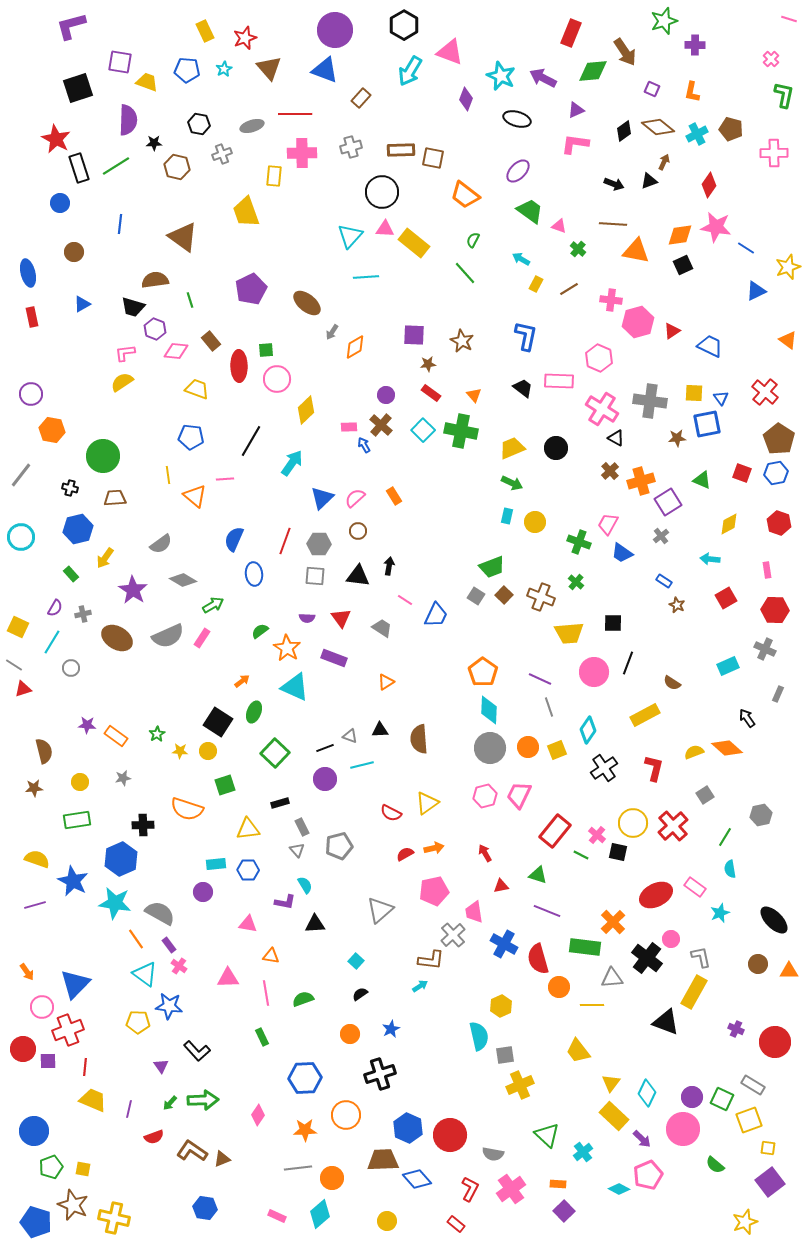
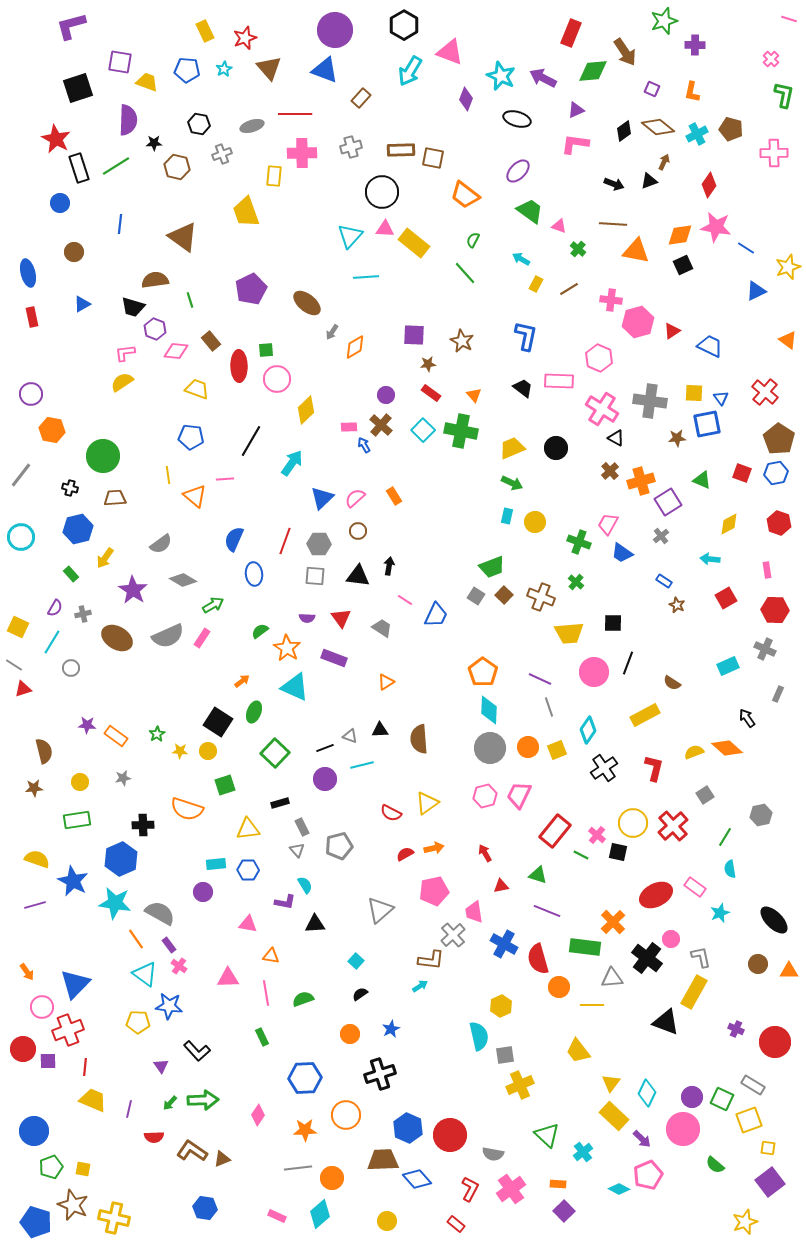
red semicircle at (154, 1137): rotated 18 degrees clockwise
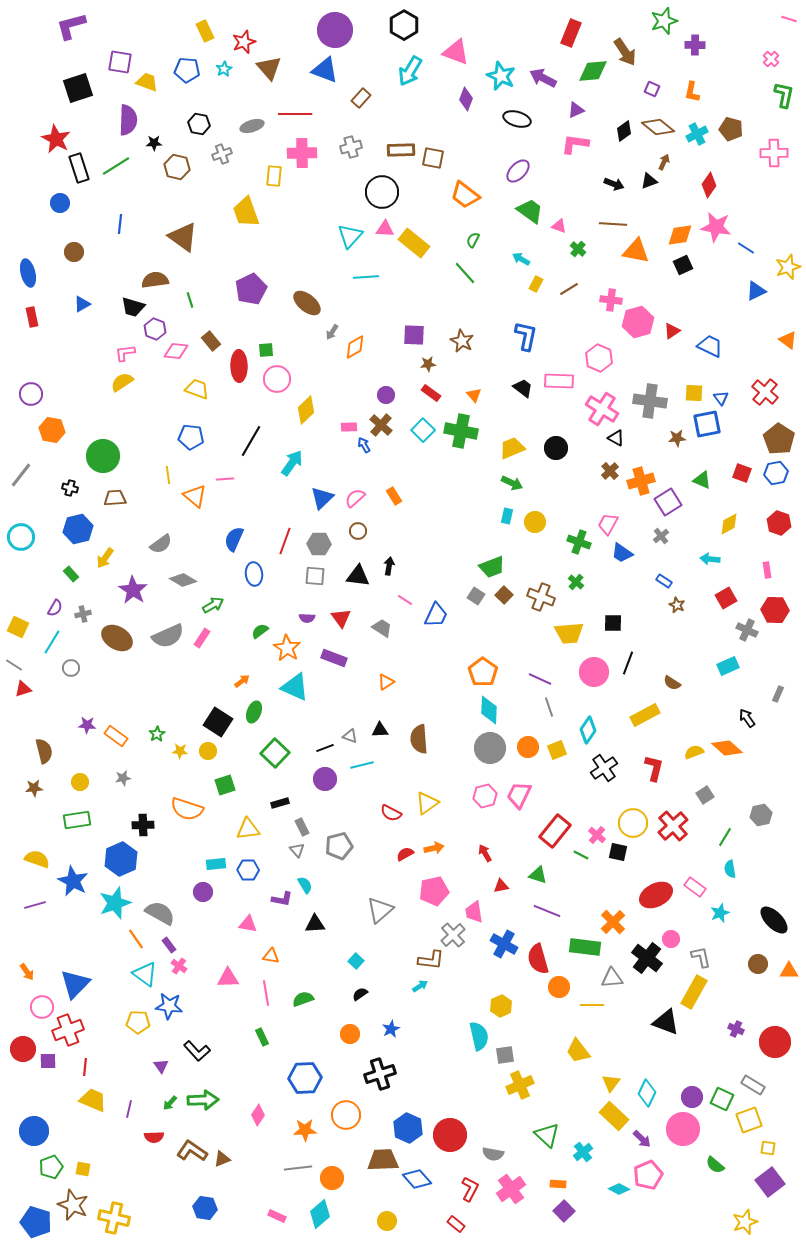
red star at (245, 38): moved 1 px left, 4 px down
pink triangle at (450, 52): moved 6 px right
gray cross at (765, 649): moved 18 px left, 19 px up
purple L-shape at (285, 902): moved 3 px left, 3 px up
cyan star at (115, 903): rotated 28 degrees counterclockwise
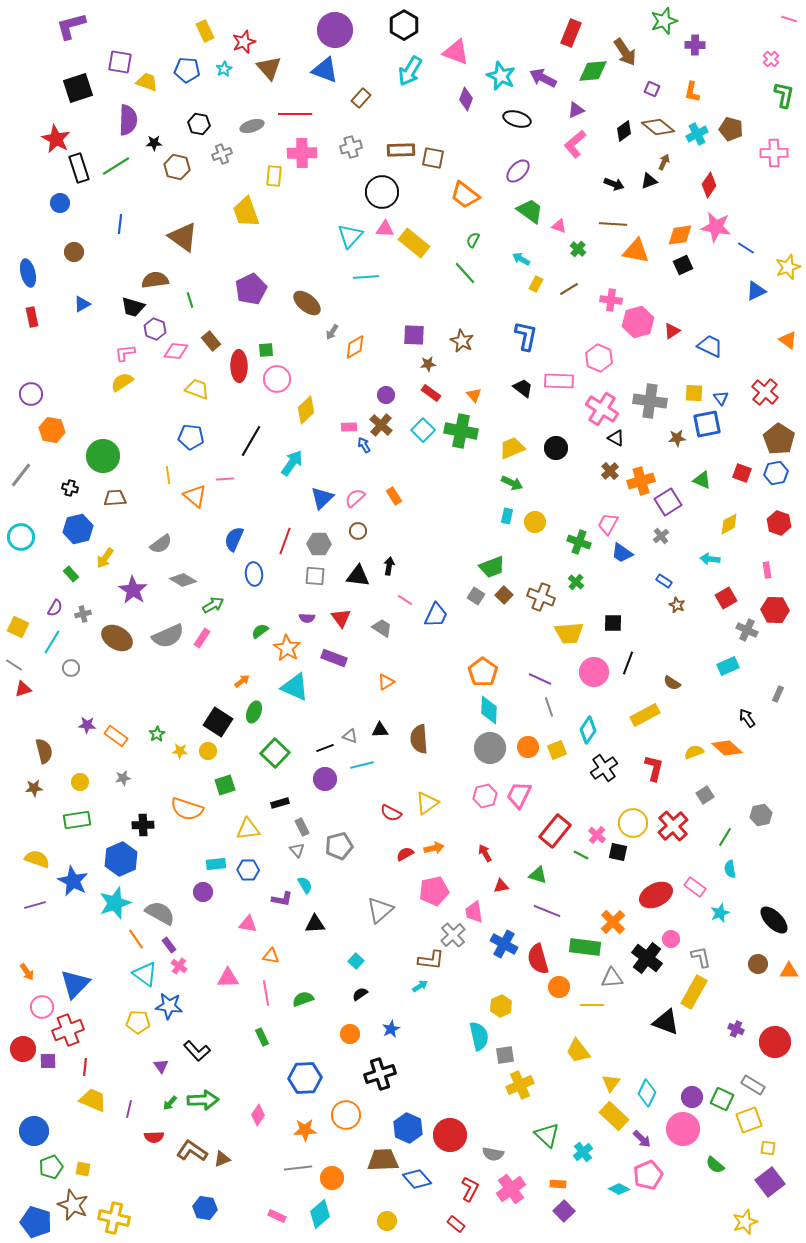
pink L-shape at (575, 144): rotated 48 degrees counterclockwise
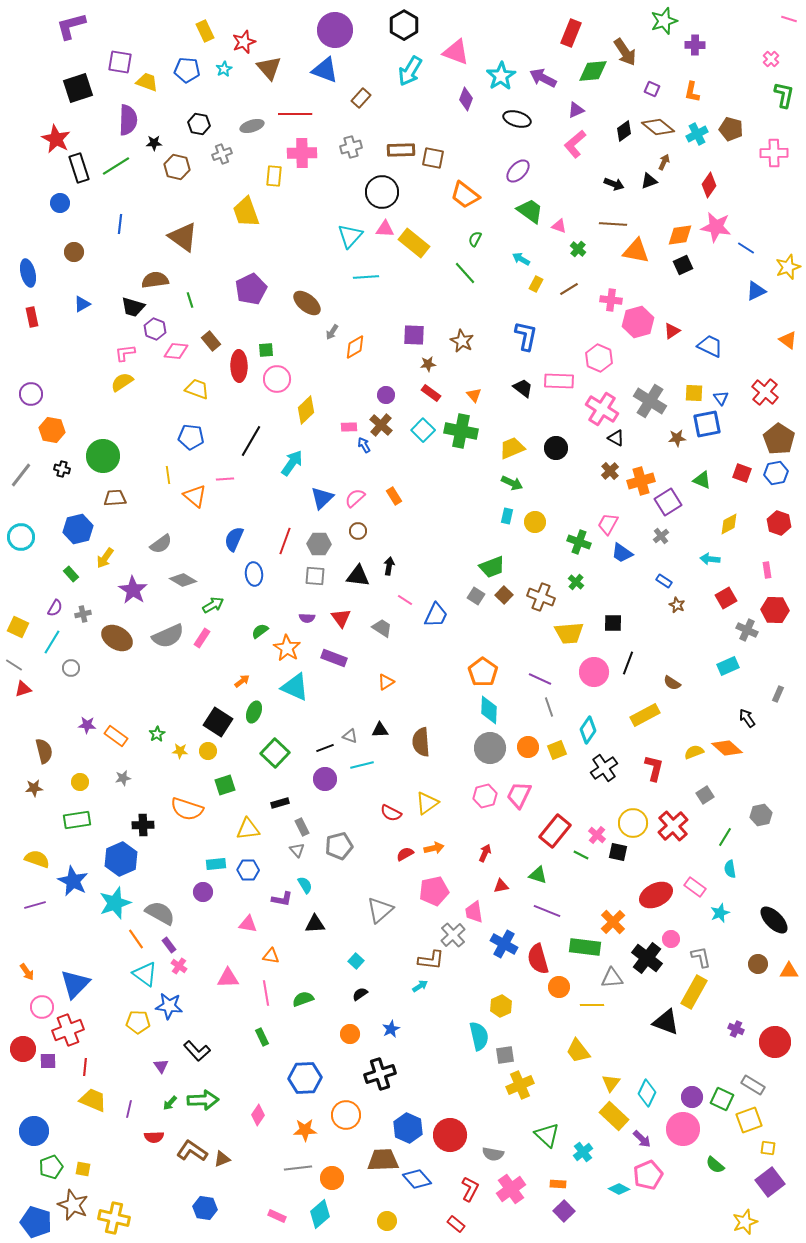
cyan star at (501, 76): rotated 16 degrees clockwise
green semicircle at (473, 240): moved 2 px right, 1 px up
gray cross at (650, 401): rotated 24 degrees clockwise
black cross at (70, 488): moved 8 px left, 19 px up
brown semicircle at (419, 739): moved 2 px right, 3 px down
red arrow at (485, 853): rotated 54 degrees clockwise
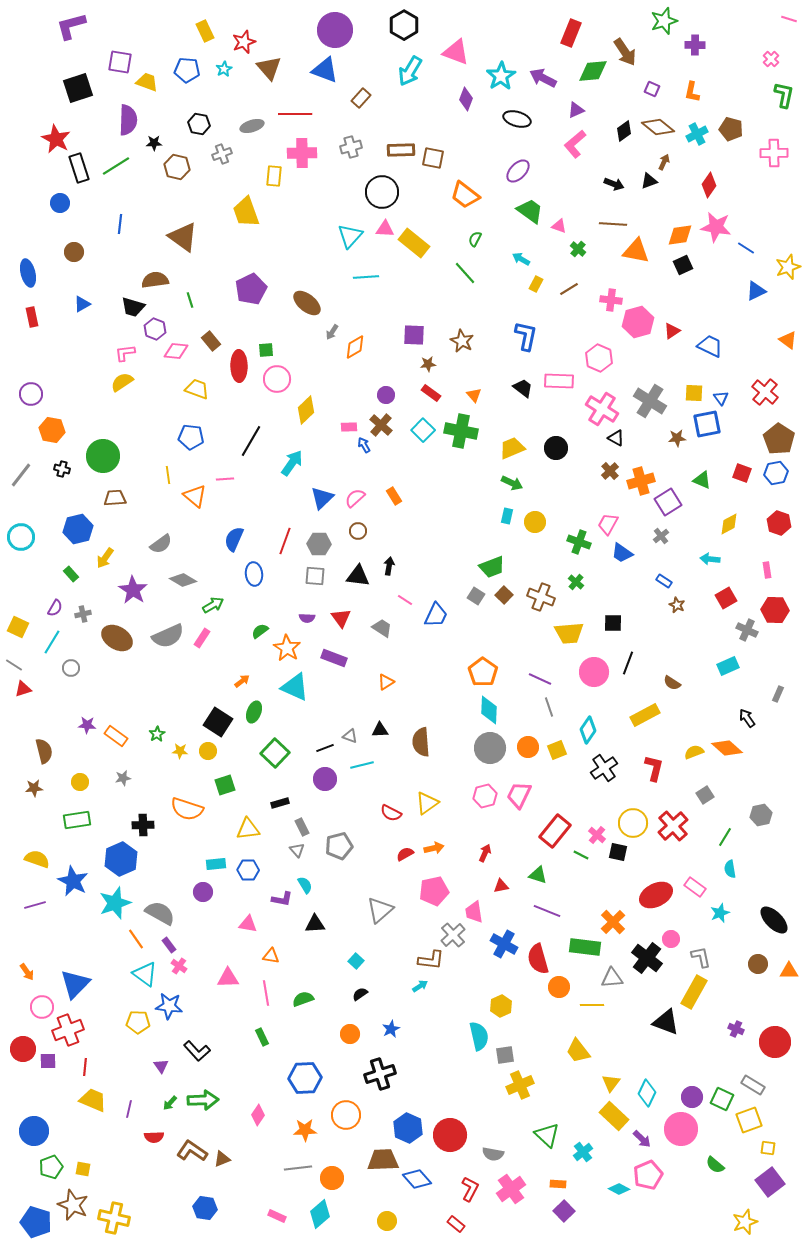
pink circle at (683, 1129): moved 2 px left
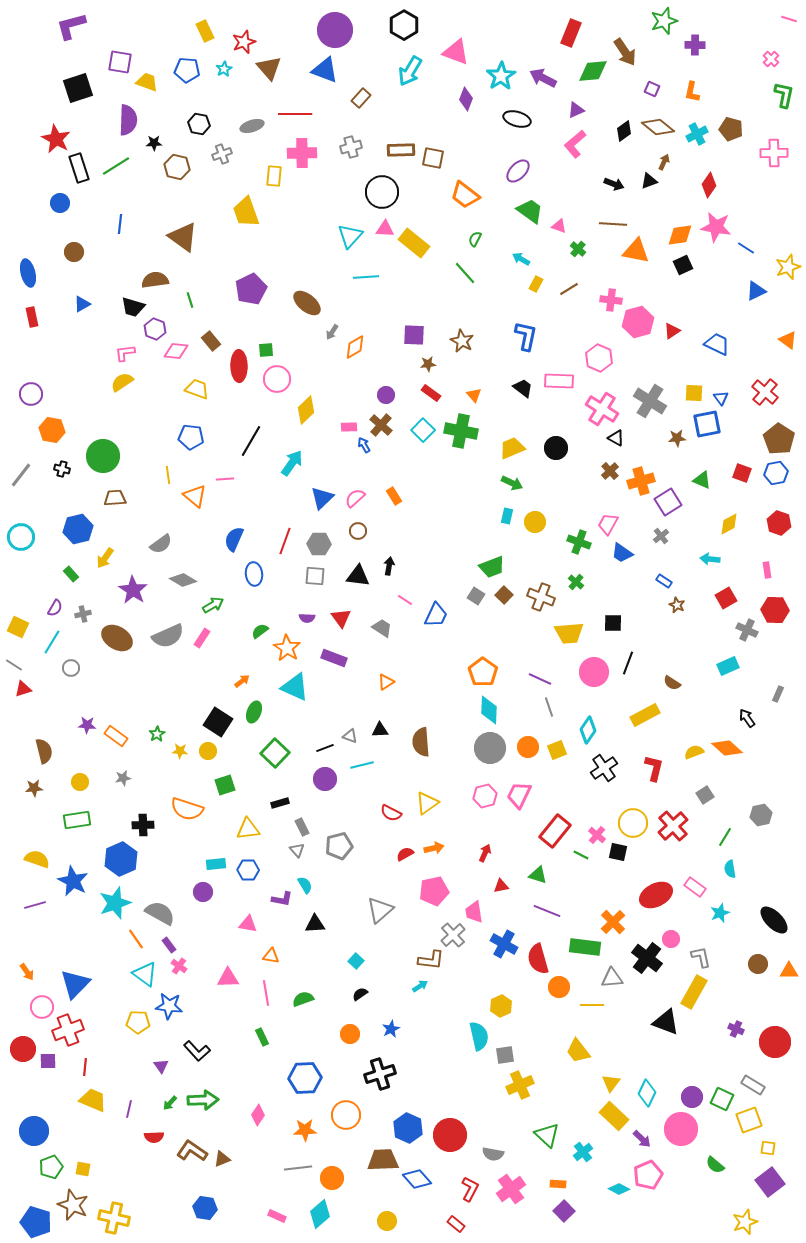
blue trapezoid at (710, 346): moved 7 px right, 2 px up
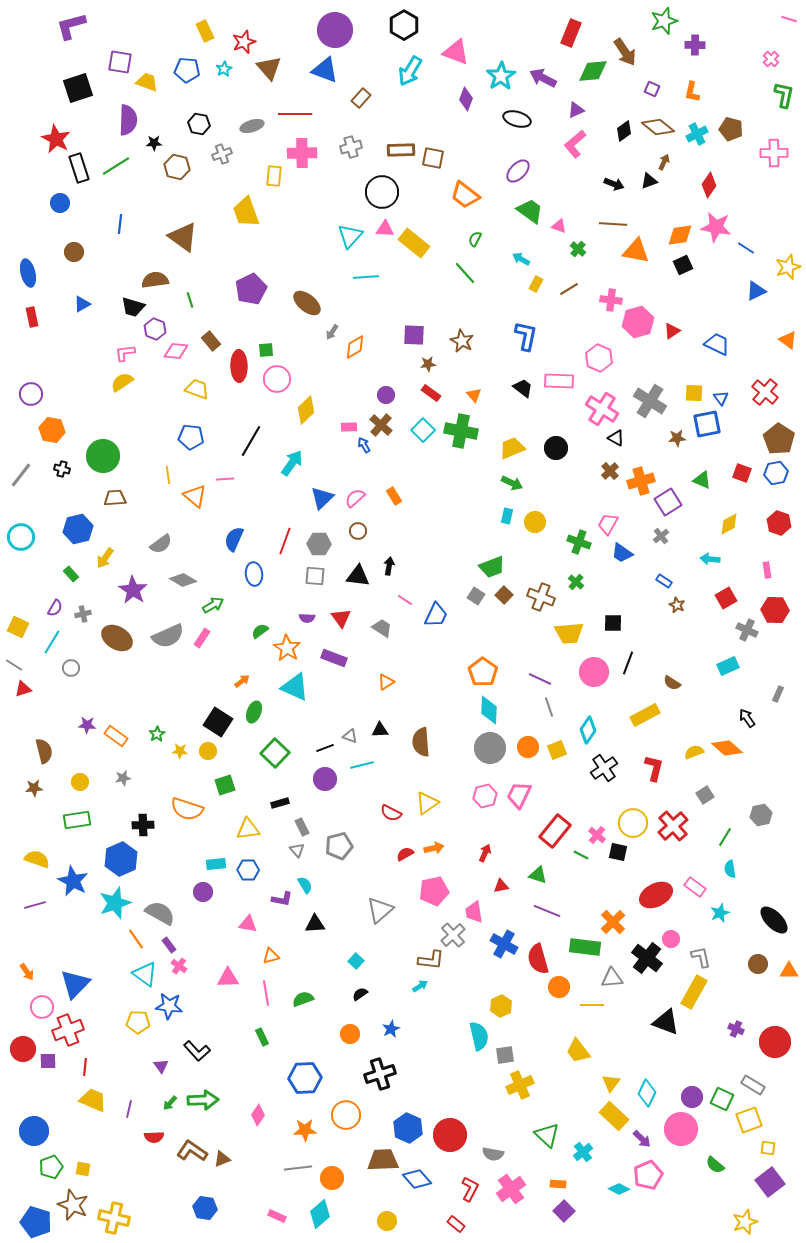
orange triangle at (271, 956): rotated 24 degrees counterclockwise
